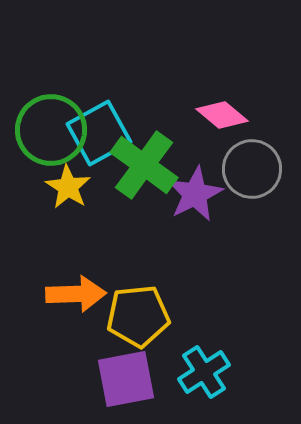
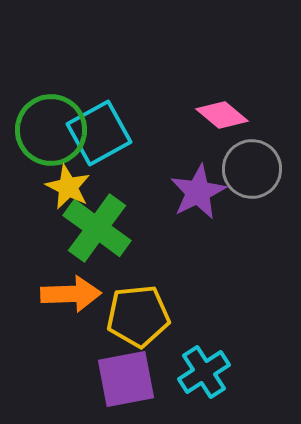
green cross: moved 47 px left, 63 px down
yellow star: rotated 6 degrees counterclockwise
purple star: moved 3 px right, 2 px up
orange arrow: moved 5 px left
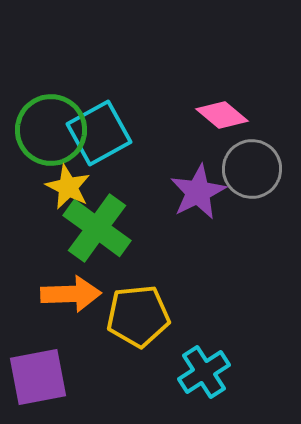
purple square: moved 88 px left, 2 px up
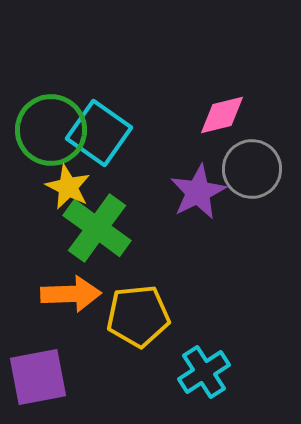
pink diamond: rotated 54 degrees counterclockwise
cyan square: rotated 26 degrees counterclockwise
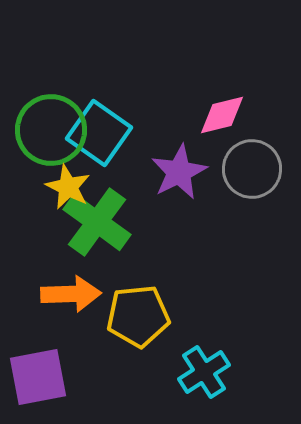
purple star: moved 19 px left, 20 px up
green cross: moved 6 px up
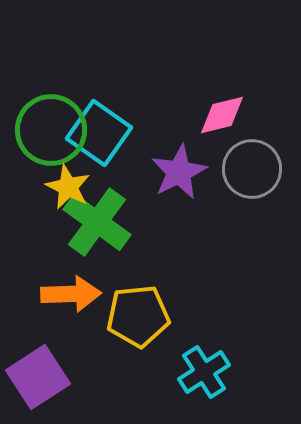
purple square: rotated 22 degrees counterclockwise
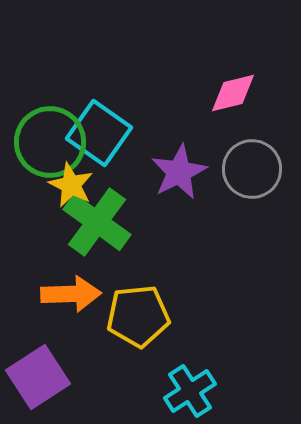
pink diamond: moved 11 px right, 22 px up
green circle: moved 1 px left, 12 px down
yellow star: moved 3 px right, 2 px up
cyan cross: moved 14 px left, 19 px down
